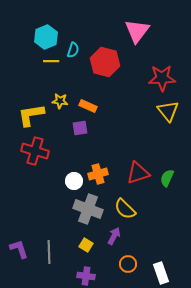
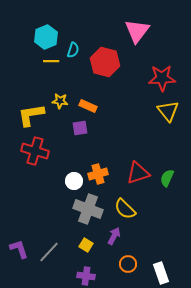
gray line: rotated 45 degrees clockwise
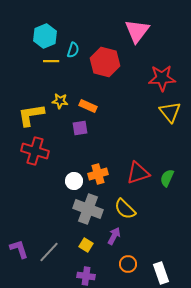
cyan hexagon: moved 1 px left, 1 px up
yellow triangle: moved 2 px right, 1 px down
